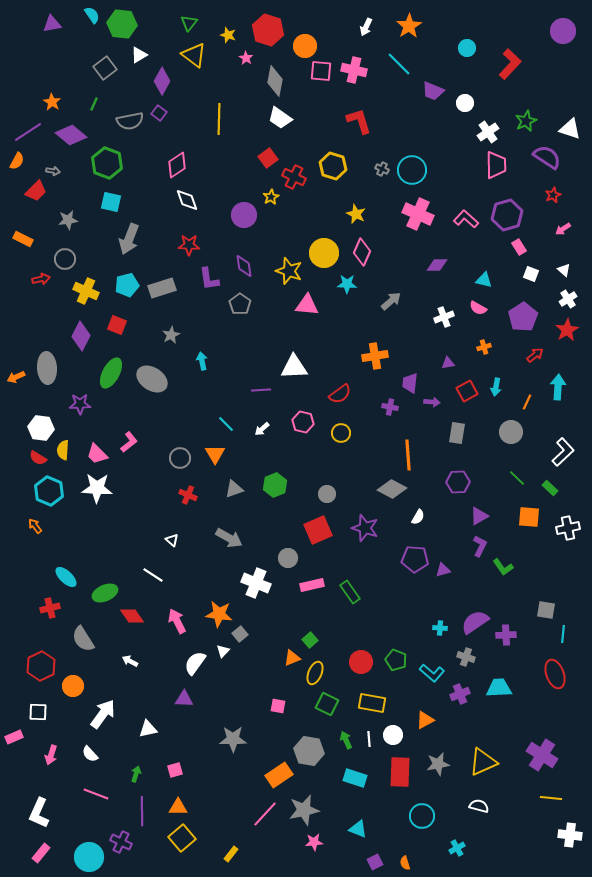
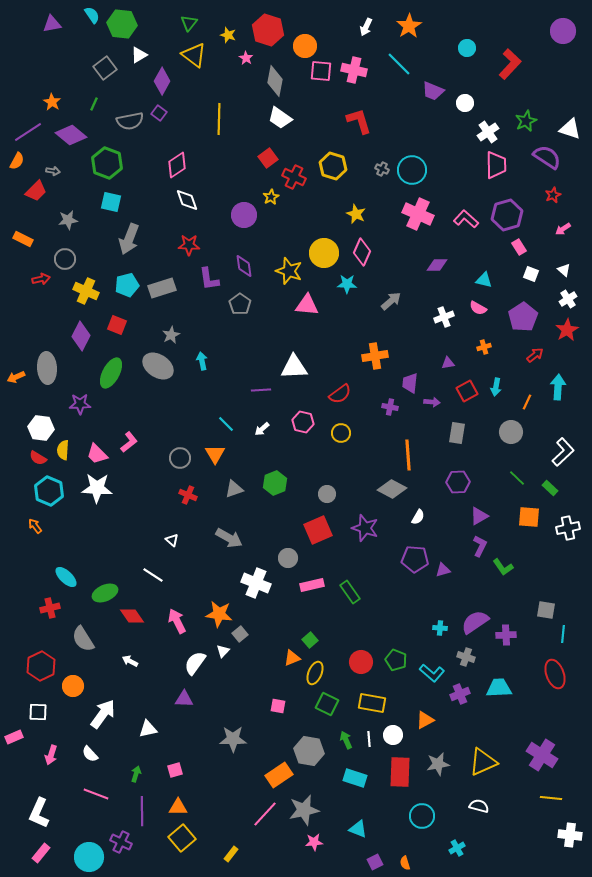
gray ellipse at (152, 379): moved 6 px right, 13 px up
green hexagon at (275, 485): moved 2 px up
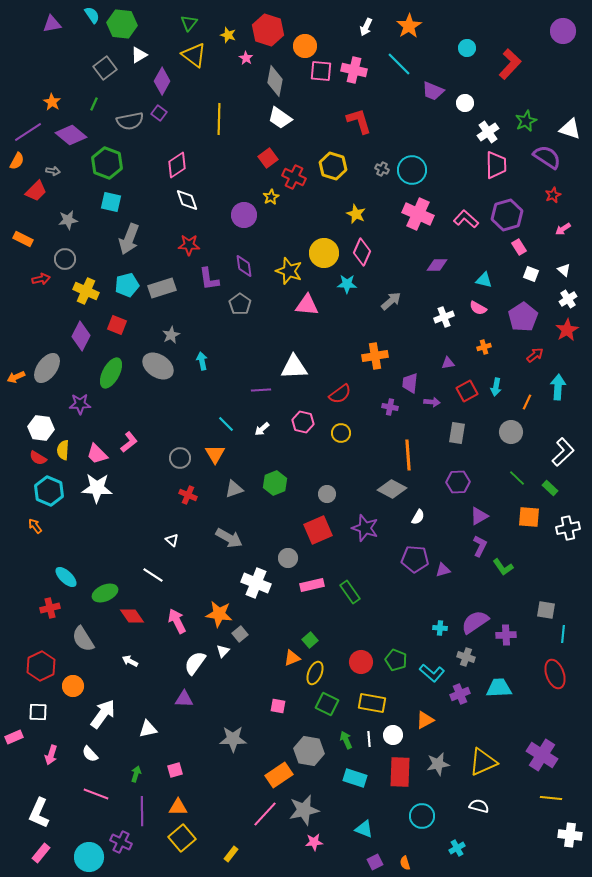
gray ellipse at (47, 368): rotated 40 degrees clockwise
cyan triangle at (358, 829): moved 6 px right
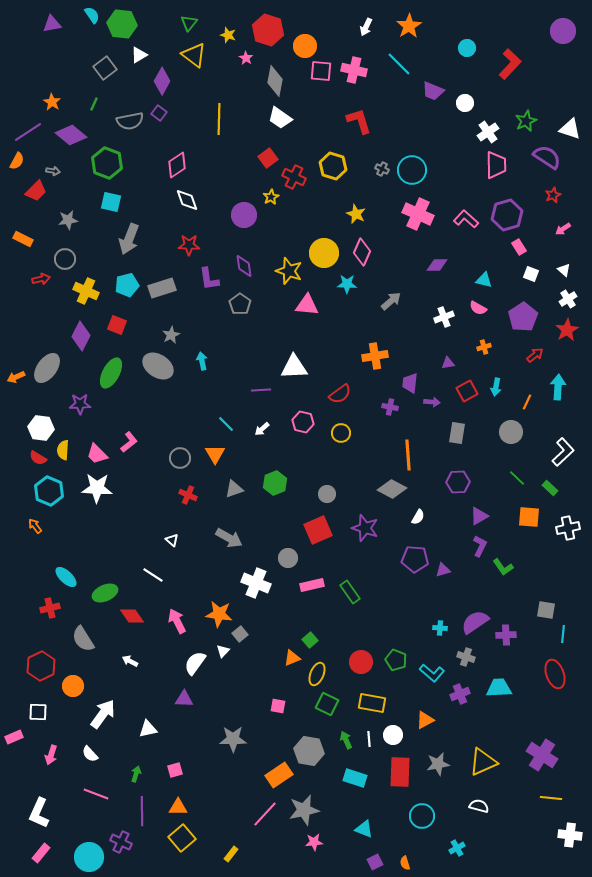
yellow ellipse at (315, 673): moved 2 px right, 1 px down
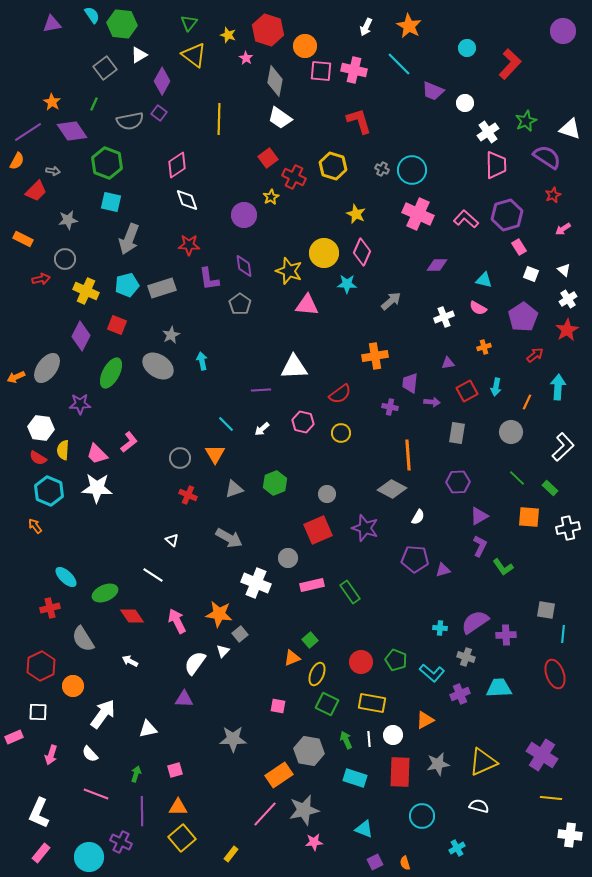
orange star at (409, 26): rotated 10 degrees counterclockwise
purple diamond at (71, 135): moved 1 px right, 4 px up; rotated 16 degrees clockwise
white L-shape at (563, 452): moved 5 px up
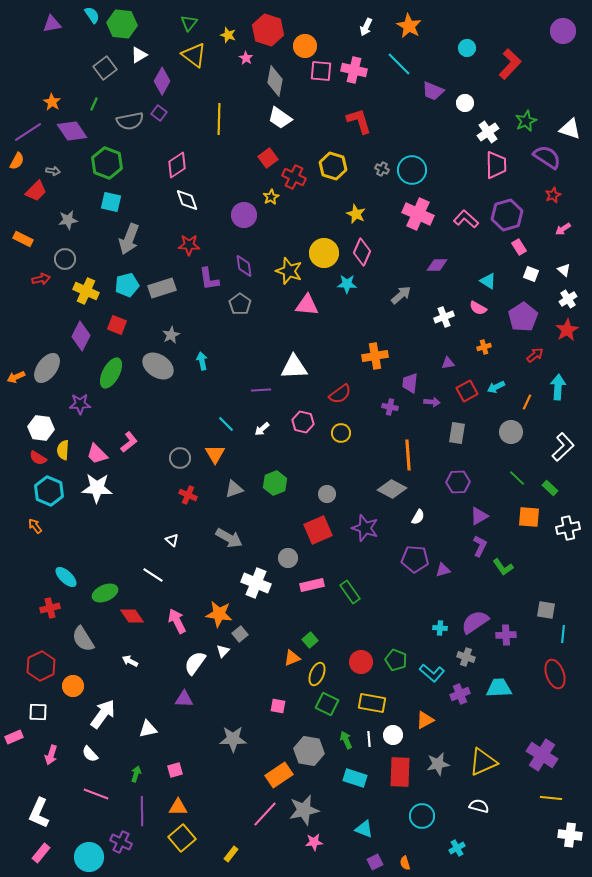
cyan triangle at (484, 280): moved 4 px right, 1 px down; rotated 18 degrees clockwise
gray arrow at (391, 301): moved 10 px right, 6 px up
cyan arrow at (496, 387): rotated 54 degrees clockwise
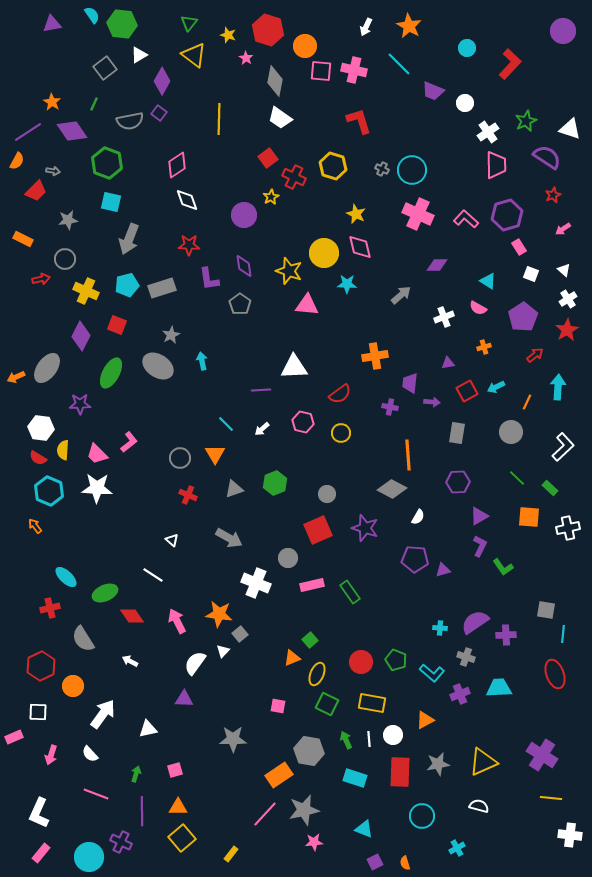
pink diamond at (362, 252): moved 2 px left, 5 px up; rotated 36 degrees counterclockwise
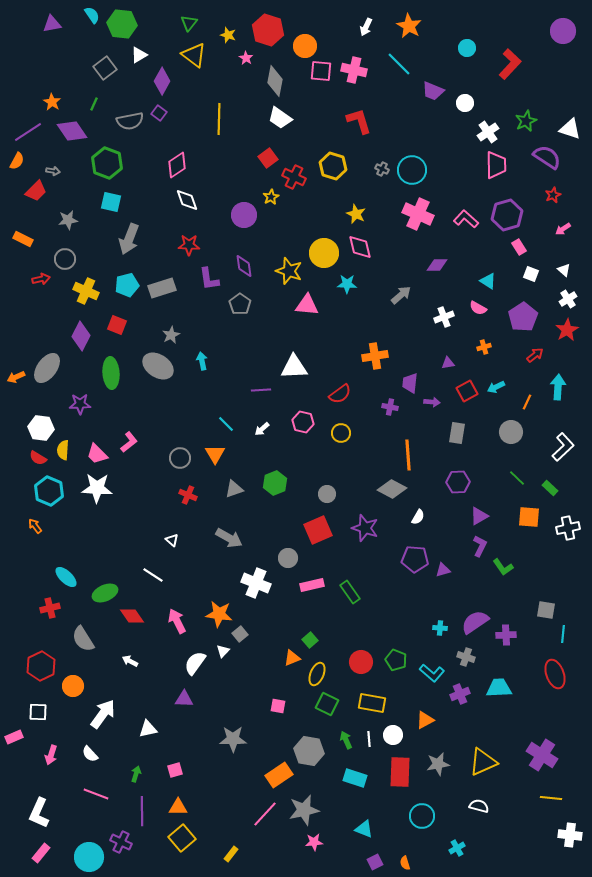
green ellipse at (111, 373): rotated 32 degrees counterclockwise
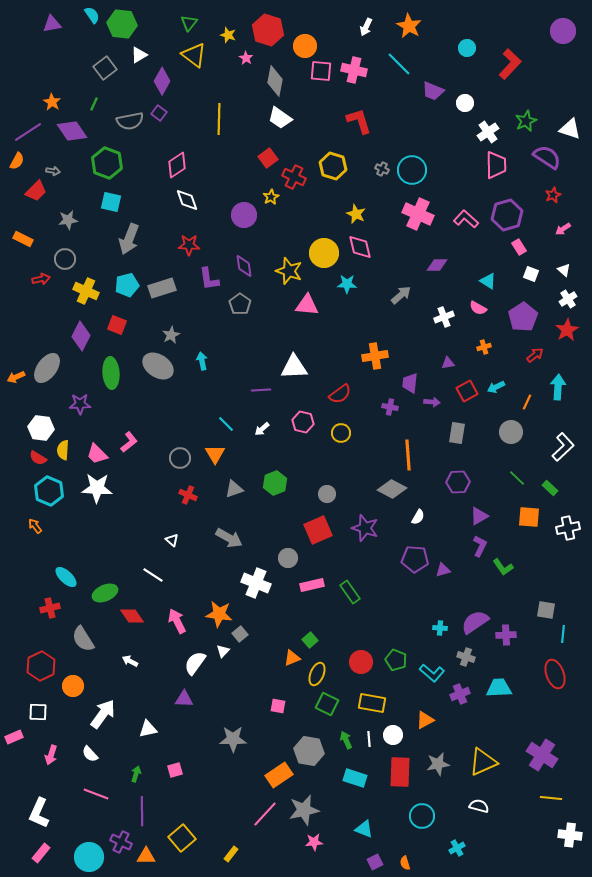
orange triangle at (178, 807): moved 32 px left, 49 px down
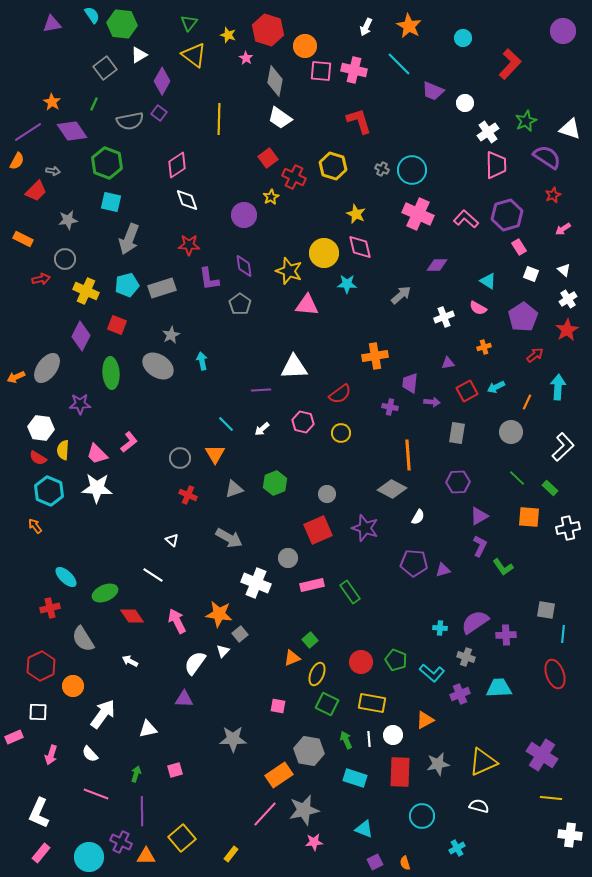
cyan circle at (467, 48): moved 4 px left, 10 px up
purple pentagon at (415, 559): moved 1 px left, 4 px down
